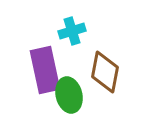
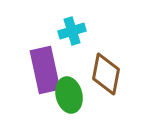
brown diamond: moved 1 px right, 2 px down
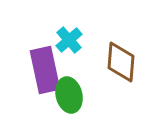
cyan cross: moved 3 px left, 9 px down; rotated 24 degrees counterclockwise
brown diamond: moved 15 px right, 12 px up; rotated 6 degrees counterclockwise
